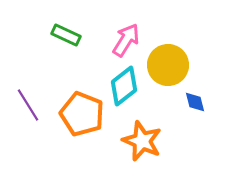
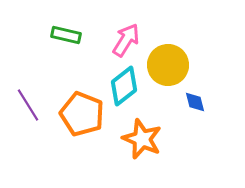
green rectangle: rotated 12 degrees counterclockwise
orange star: moved 2 px up
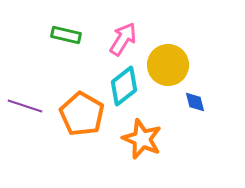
pink arrow: moved 3 px left, 1 px up
purple line: moved 3 px left, 1 px down; rotated 40 degrees counterclockwise
orange pentagon: rotated 9 degrees clockwise
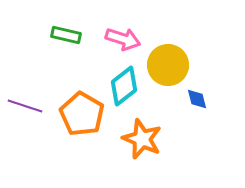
pink arrow: rotated 76 degrees clockwise
blue diamond: moved 2 px right, 3 px up
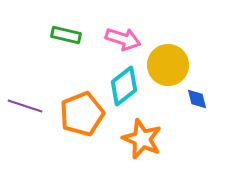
orange pentagon: rotated 21 degrees clockwise
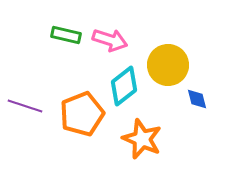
pink arrow: moved 13 px left, 1 px down
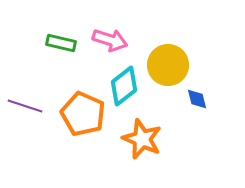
green rectangle: moved 5 px left, 8 px down
orange pentagon: moved 1 px right; rotated 27 degrees counterclockwise
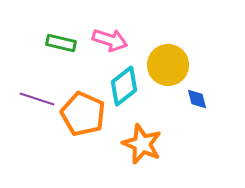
purple line: moved 12 px right, 7 px up
orange star: moved 5 px down
